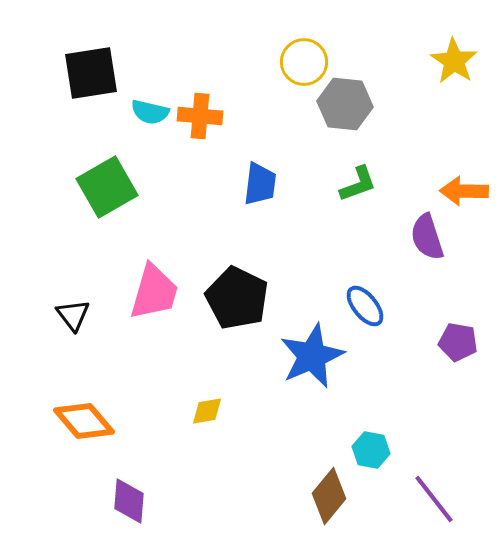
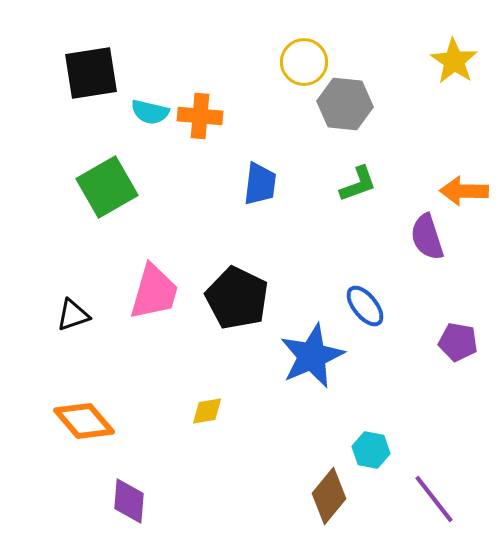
black triangle: rotated 48 degrees clockwise
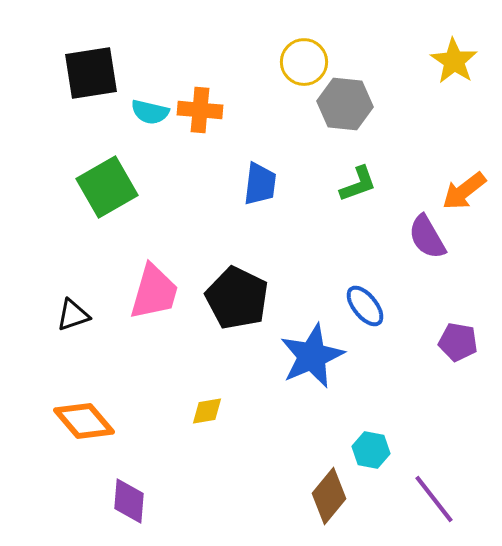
orange cross: moved 6 px up
orange arrow: rotated 39 degrees counterclockwise
purple semicircle: rotated 12 degrees counterclockwise
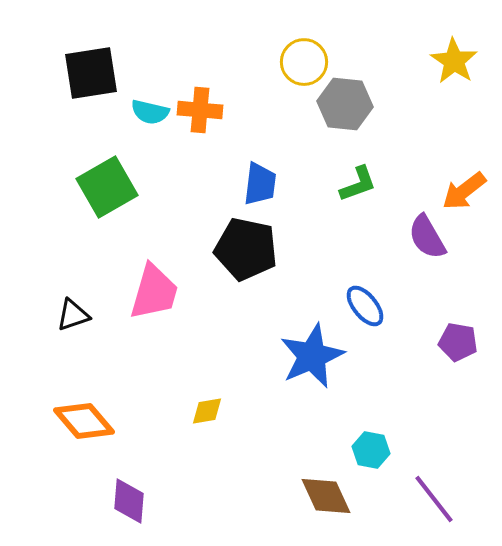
black pentagon: moved 9 px right, 49 px up; rotated 14 degrees counterclockwise
brown diamond: moved 3 px left; rotated 64 degrees counterclockwise
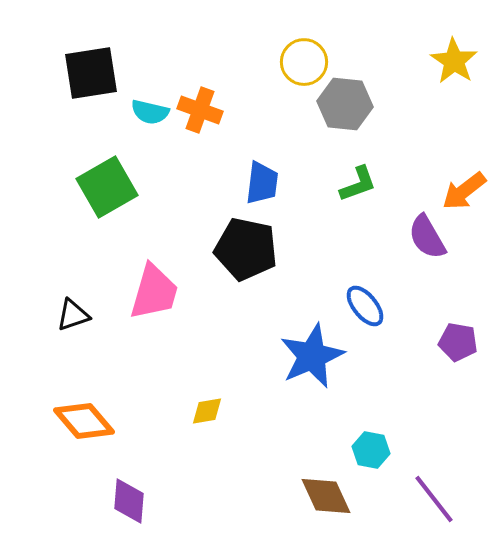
orange cross: rotated 15 degrees clockwise
blue trapezoid: moved 2 px right, 1 px up
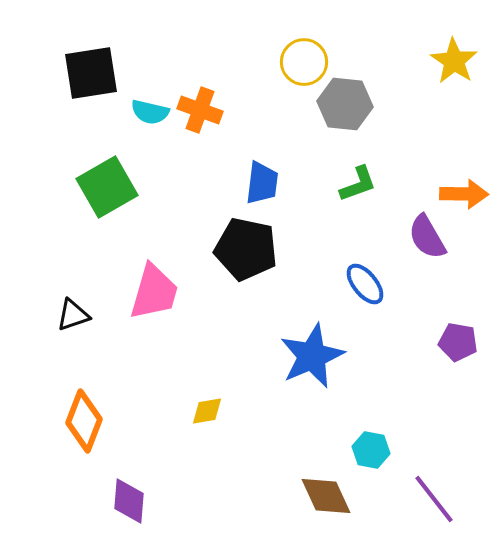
orange arrow: moved 3 px down; rotated 141 degrees counterclockwise
blue ellipse: moved 22 px up
orange diamond: rotated 62 degrees clockwise
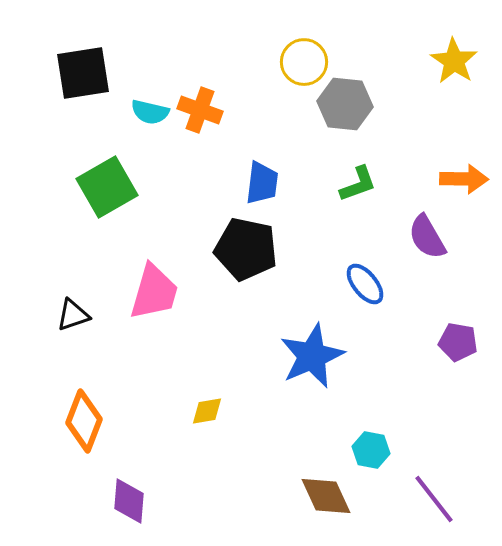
black square: moved 8 px left
orange arrow: moved 15 px up
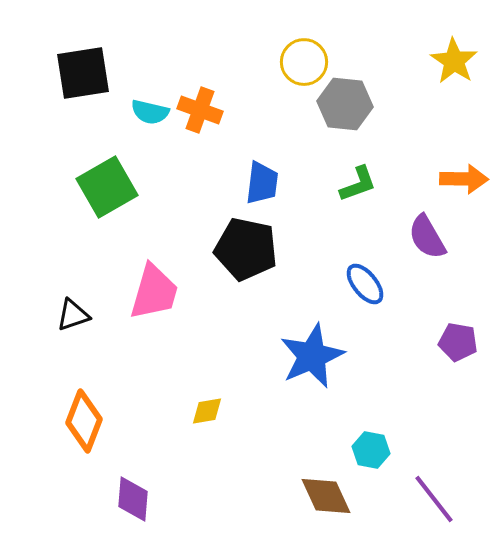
purple diamond: moved 4 px right, 2 px up
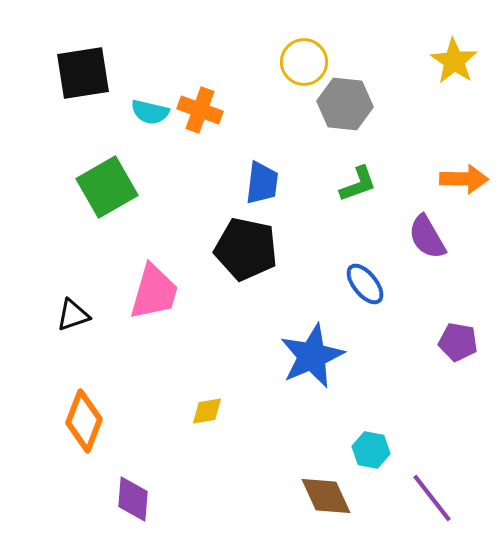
purple line: moved 2 px left, 1 px up
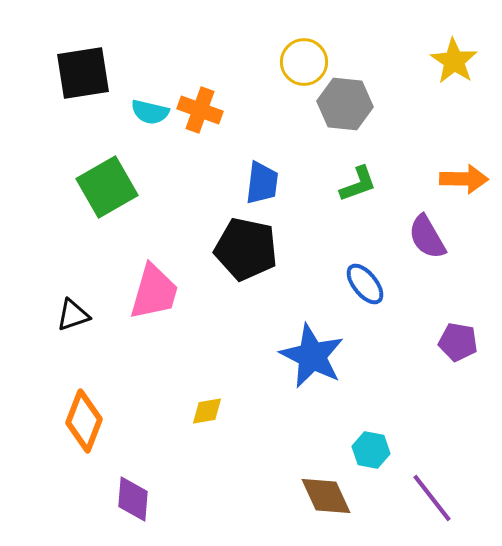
blue star: rotated 22 degrees counterclockwise
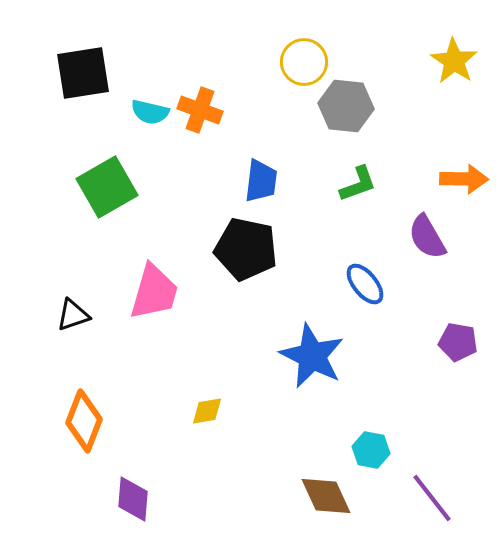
gray hexagon: moved 1 px right, 2 px down
blue trapezoid: moved 1 px left, 2 px up
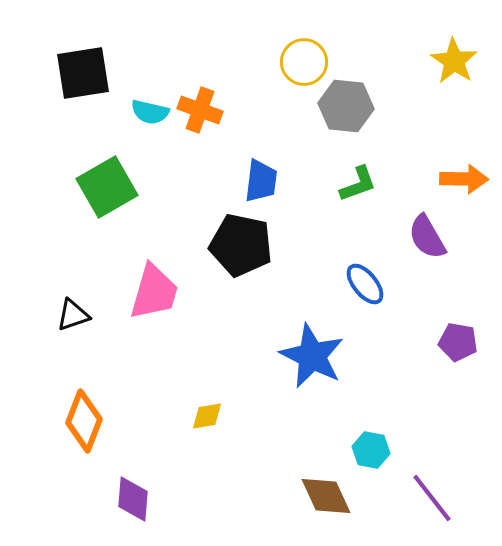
black pentagon: moved 5 px left, 4 px up
yellow diamond: moved 5 px down
